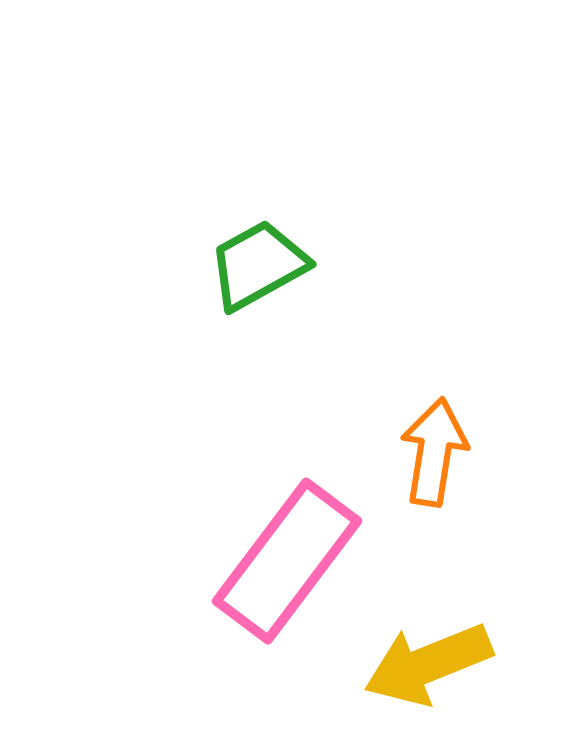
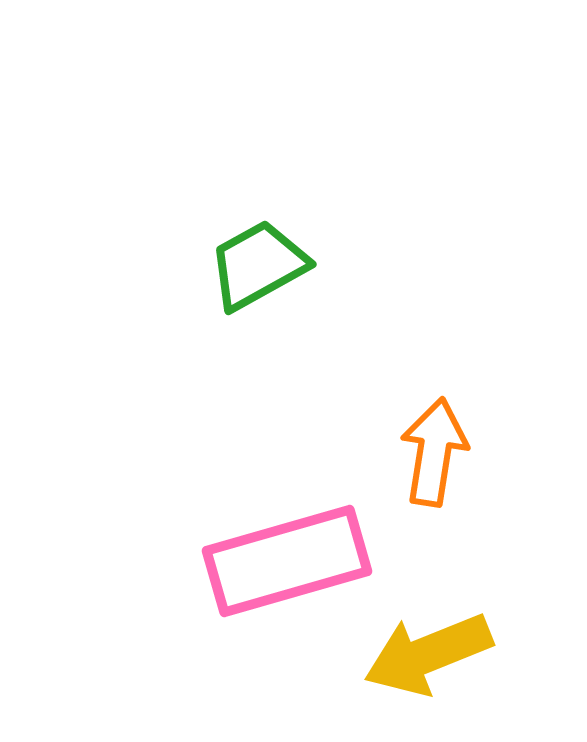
pink rectangle: rotated 37 degrees clockwise
yellow arrow: moved 10 px up
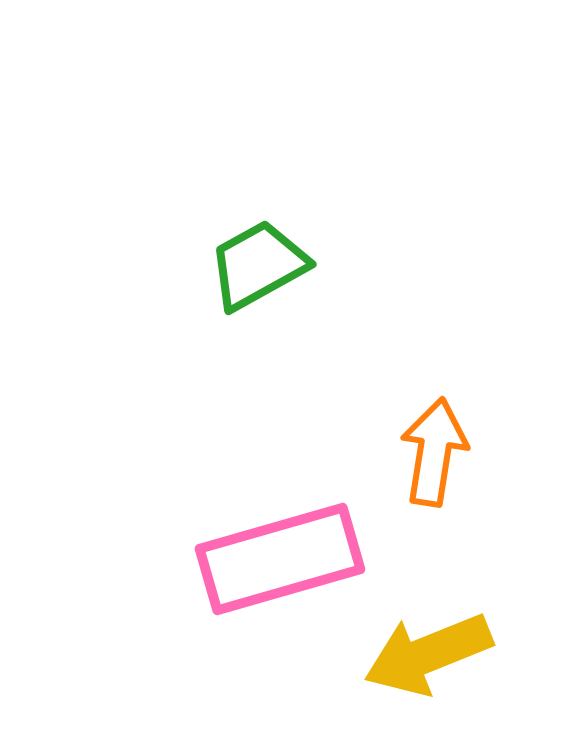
pink rectangle: moved 7 px left, 2 px up
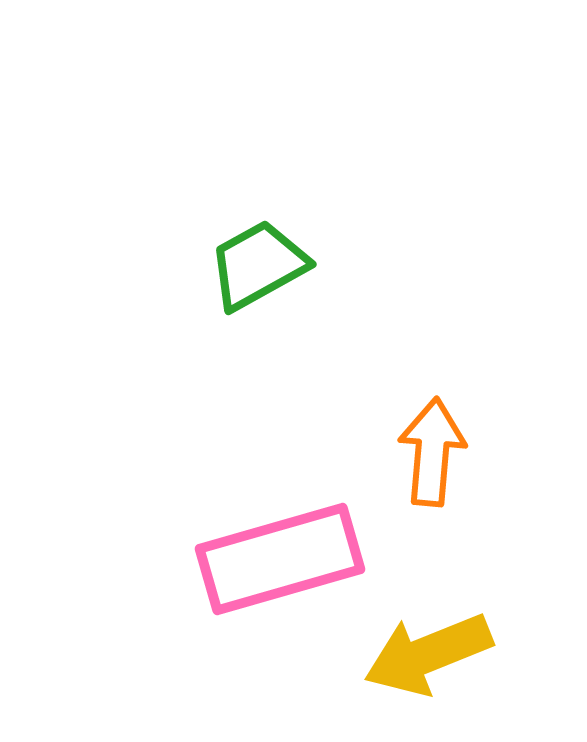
orange arrow: moved 2 px left; rotated 4 degrees counterclockwise
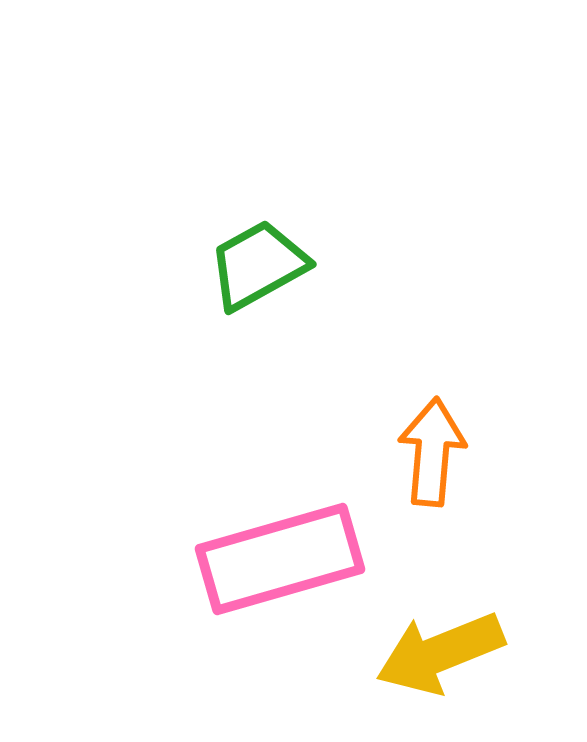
yellow arrow: moved 12 px right, 1 px up
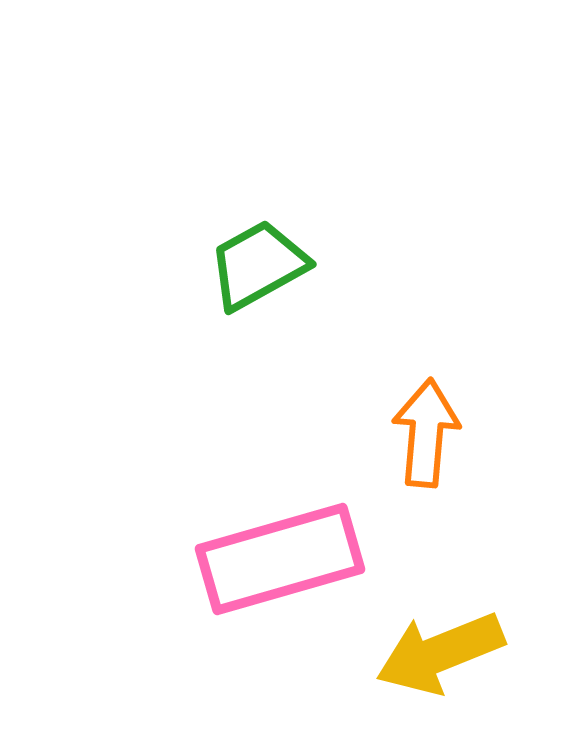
orange arrow: moved 6 px left, 19 px up
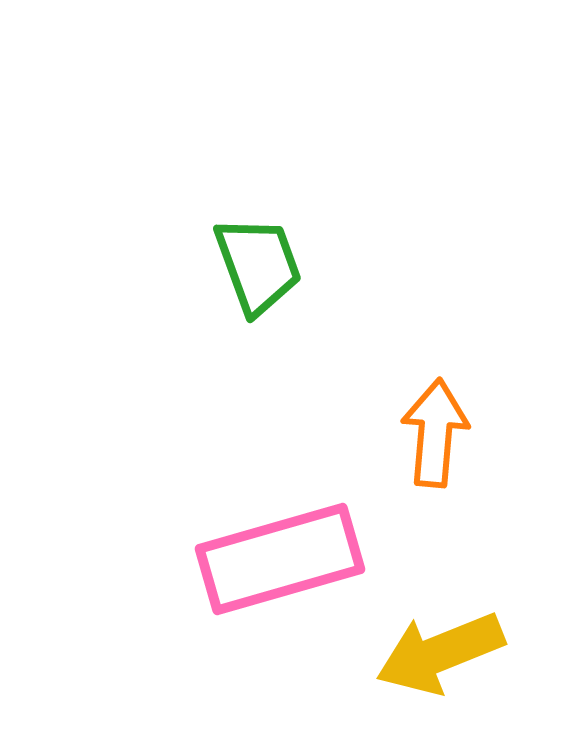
green trapezoid: rotated 99 degrees clockwise
orange arrow: moved 9 px right
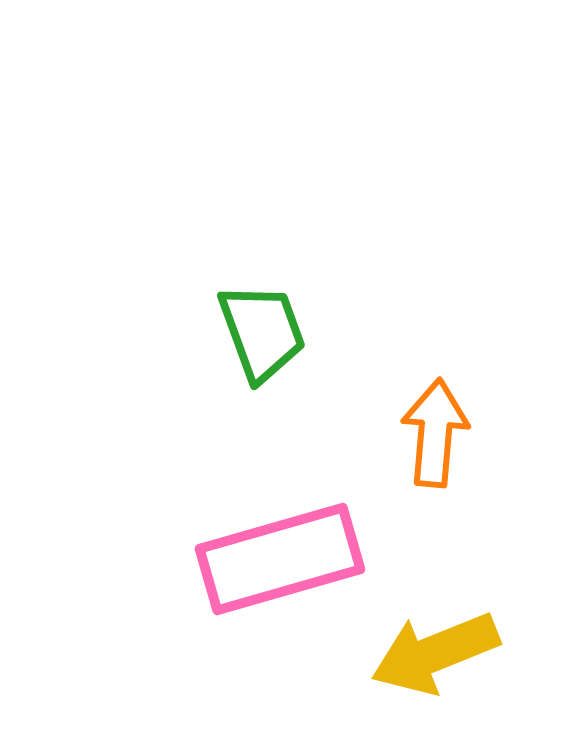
green trapezoid: moved 4 px right, 67 px down
yellow arrow: moved 5 px left
